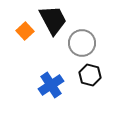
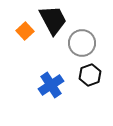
black hexagon: rotated 25 degrees clockwise
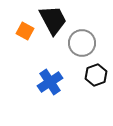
orange square: rotated 18 degrees counterclockwise
black hexagon: moved 6 px right
blue cross: moved 1 px left, 3 px up
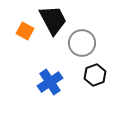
black hexagon: moved 1 px left
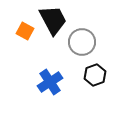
gray circle: moved 1 px up
